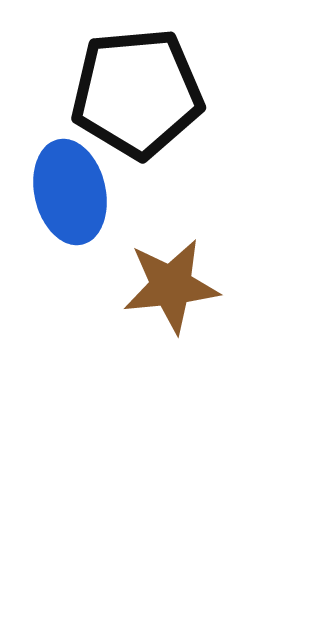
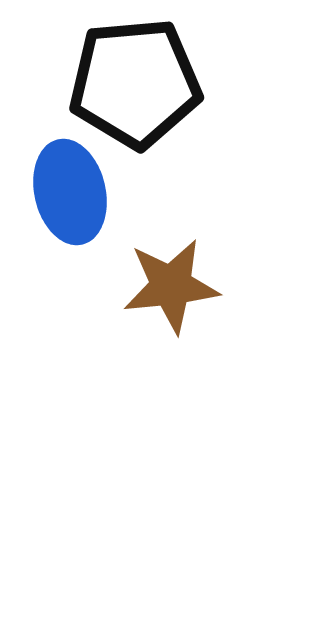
black pentagon: moved 2 px left, 10 px up
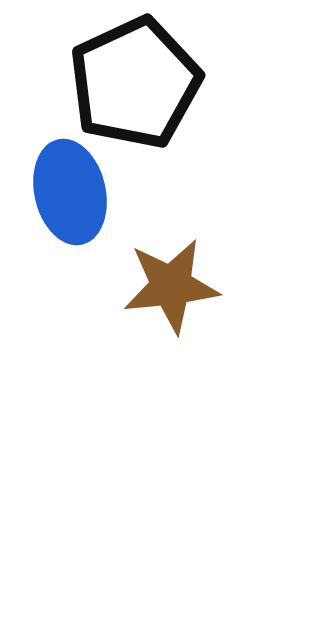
black pentagon: rotated 20 degrees counterclockwise
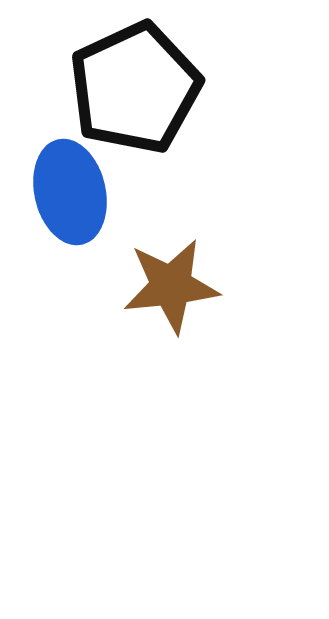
black pentagon: moved 5 px down
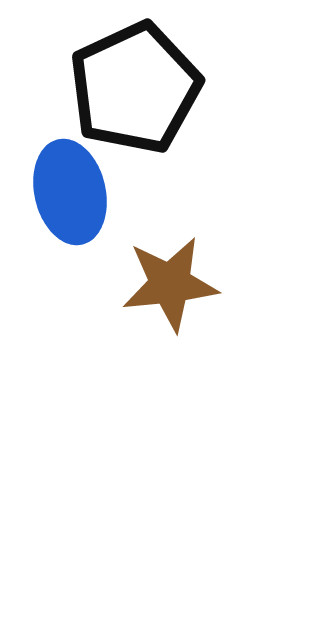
brown star: moved 1 px left, 2 px up
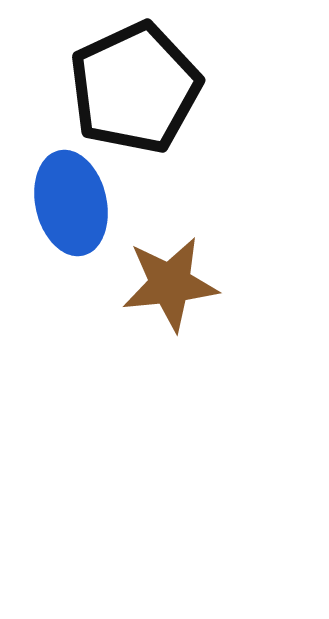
blue ellipse: moved 1 px right, 11 px down
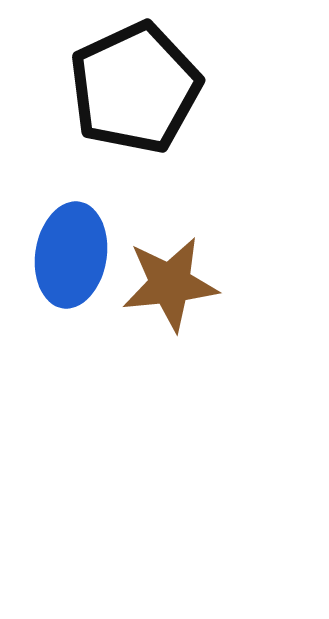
blue ellipse: moved 52 px down; rotated 22 degrees clockwise
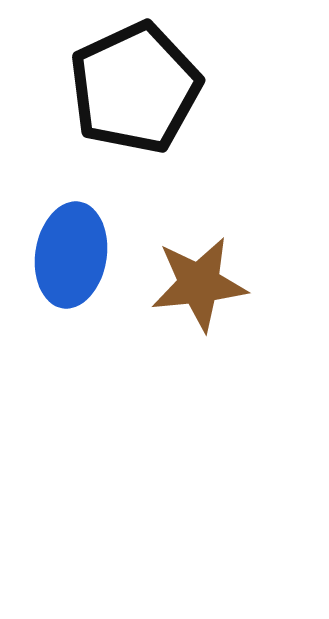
brown star: moved 29 px right
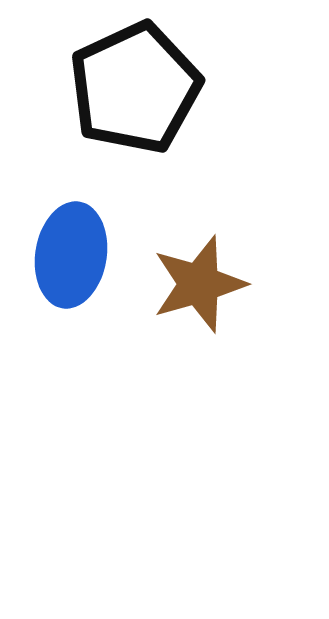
brown star: rotated 10 degrees counterclockwise
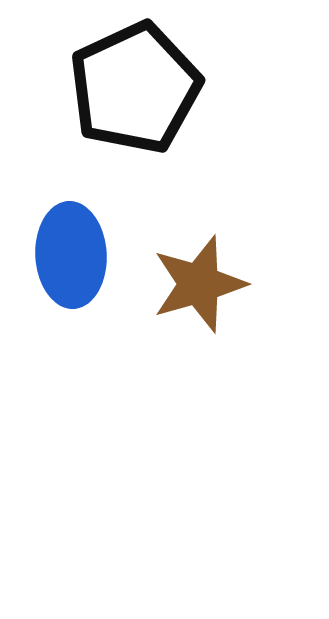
blue ellipse: rotated 12 degrees counterclockwise
